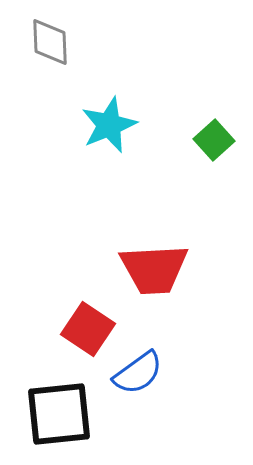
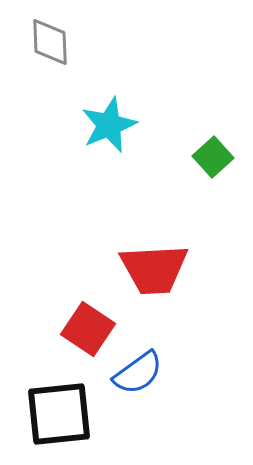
green square: moved 1 px left, 17 px down
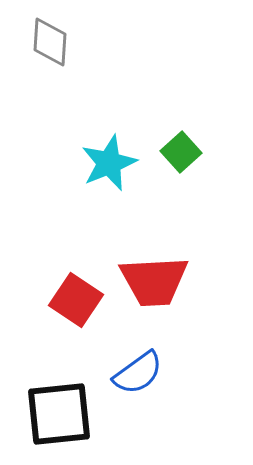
gray diamond: rotated 6 degrees clockwise
cyan star: moved 38 px down
green square: moved 32 px left, 5 px up
red trapezoid: moved 12 px down
red square: moved 12 px left, 29 px up
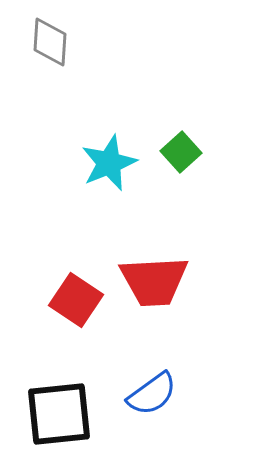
blue semicircle: moved 14 px right, 21 px down
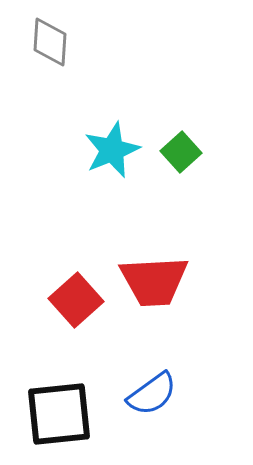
cyan star: moved 3 px right, 13 px up
red square: rotated 14 degrees clockwise
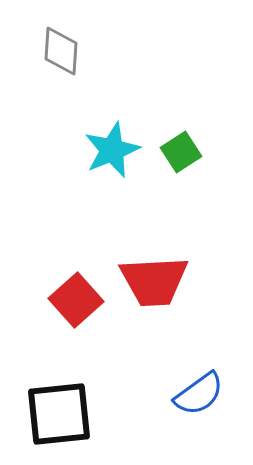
gray diamond: moved 11 px right, 9 px down
green square: rotated 9 degrees clockwise
blue semicircle: moved 47 px right
